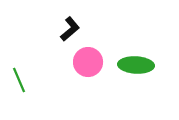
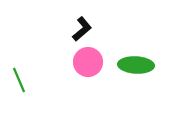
black L-shape: moved 12 px right
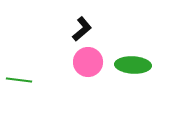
green ellipse: moved 3 px left
green line: rotated 60 degrees counterclockwise
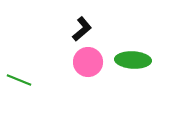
green ellipse: moved 5 px up
green line: rotated 15 degrees clockwise
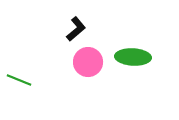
black L-shape: moved 6 px left
green ellipse: moved 3 px up
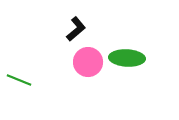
green ellipse: moved 6 px left, 1 px down
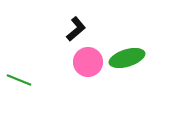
green ellipse: rotated 20 degrees counterclockwise
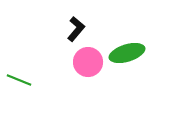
black L-shape: rotated 10 degrees counterclockwise
green ellipse: moved 5 px up
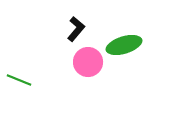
green ellipse: moved 3 px left, 8 px up
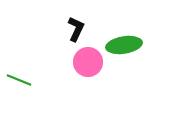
black L-shape: rotated 15 degrees counterclockwise
green ellipse: rotated 8 degrees clockwise
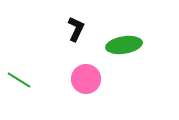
pink circle: moved 2 px left, 17 px down
green line: rotated 10 degrees clockwise
